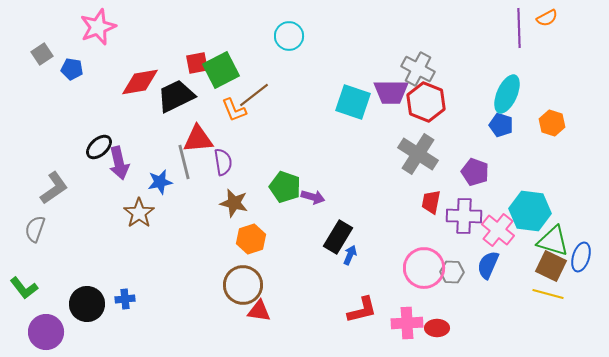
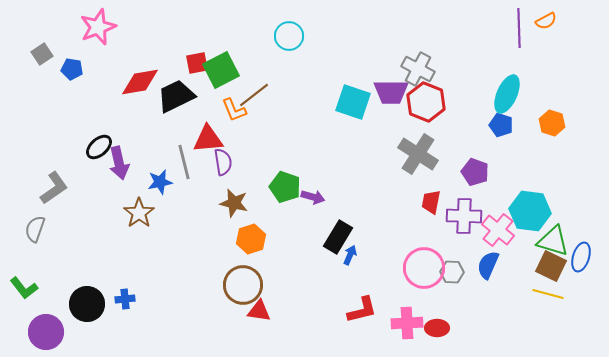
orange semicircle at (547, 18): moved 1 px left, 3 px down
red triangle at (198, 139): moved 10 px right
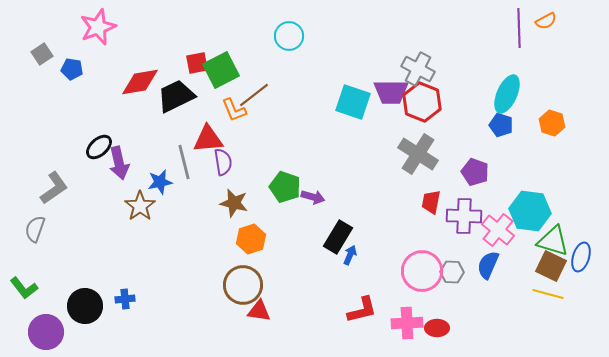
red hexagon at (426, 102): moved 4 px left
brown star at (139, 213): moved 1 px right, 7 px up
pink circle at (424, 268): moved 2 px left, 3 px down
black circle at (87, 304): moved 2 px left, 2 px down
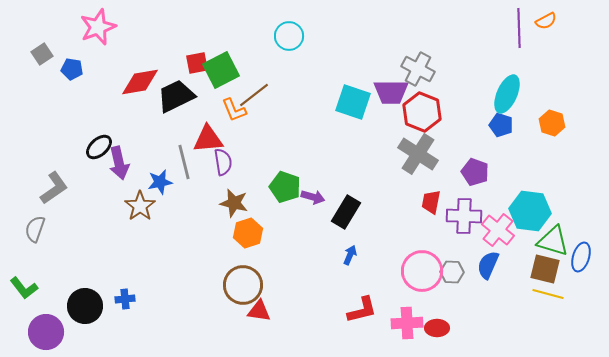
red hexagon at (422, 102): moved 10 px down
black rectangle at (338, 237): moved 8 px right, 25 px up
orange hexagon at (251, 239): moved 3 px left, 6 px up
brown square at (551, 266): moved 6 px left, 3 px down; rotated 12 degrees counterclockwise
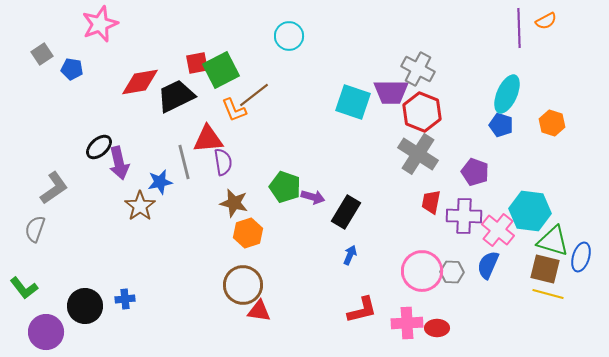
pink star at (98, 27): moved 2 px right, 3 px up
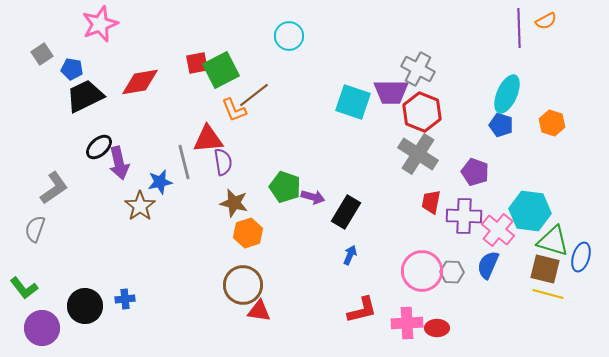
black trapezoid at (176, 96): moved 91 px left
purple circle at (46, 332): moved 4 px left, 4 px up
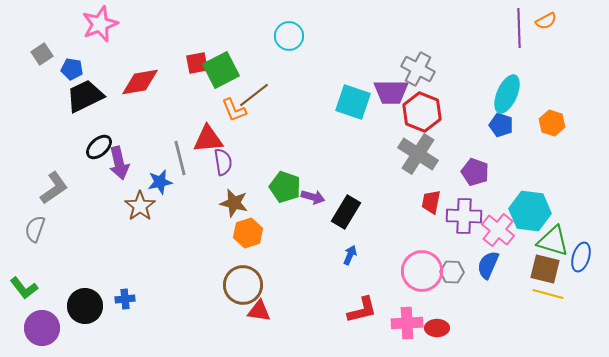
gray line at (184, 162): moved 4 px left, 4 px up
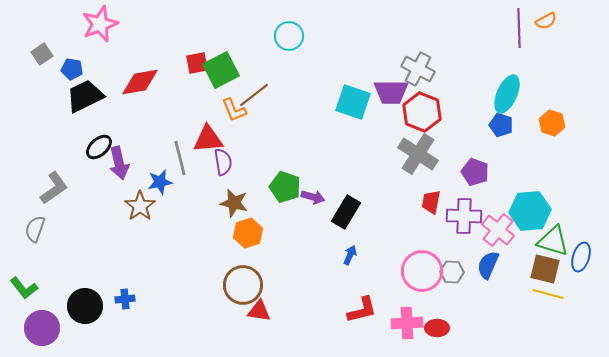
cyan hexagon at (530, 211): rotated 12 degrees counterclockwise
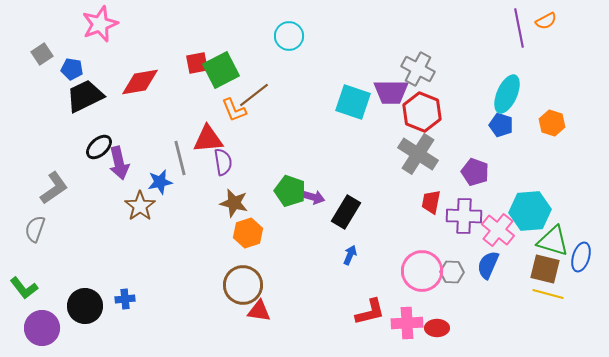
purple line at (519, 28): rotated 9 degrees counterclockwise
green pentagon at (285, 187): moved 5 px right, 4 px down
red L-shape at (362, 310): moved 8 px right, 2 px down
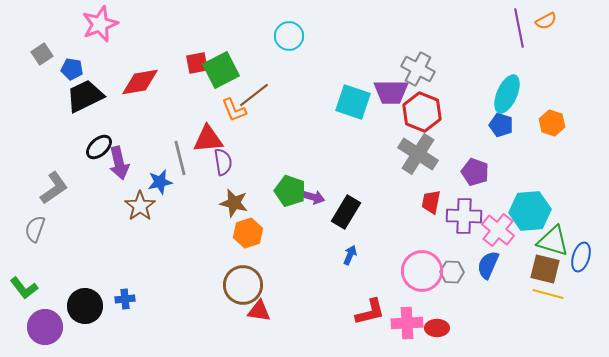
purple circle at (42, 328): moved 3 px right, 1 px up
